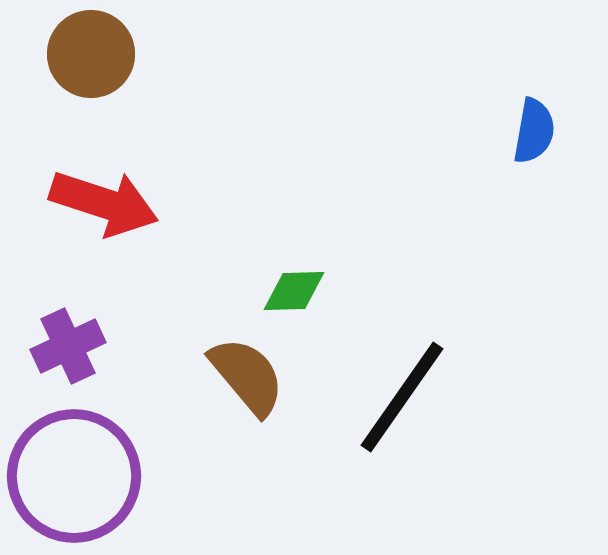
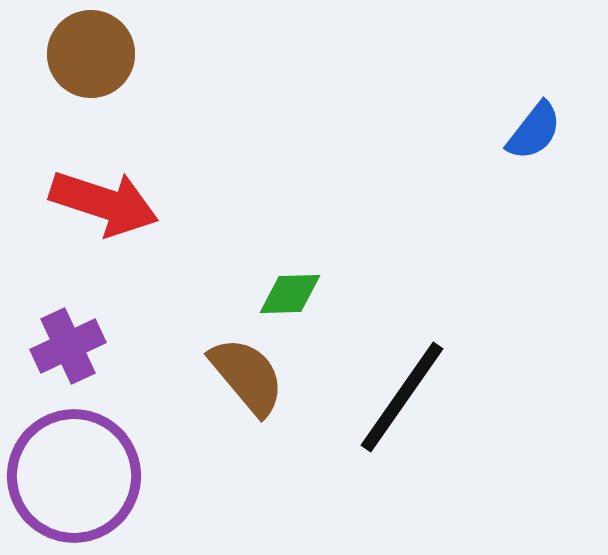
blue semicircle: rotated 28 degrees clockwise
green diamond: moved 4 px left, 3 px down
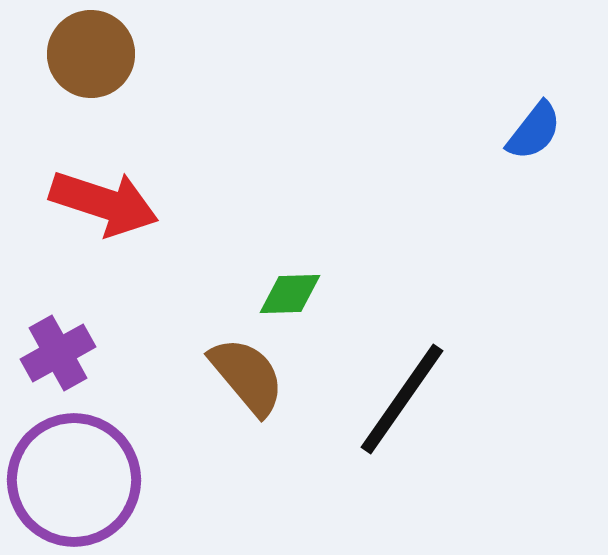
purple cross: moved 10 px left, 7 px down; rotated 4 degrees counterclockwise
black line: moved 2 px down
purple circle: moved 4 px down
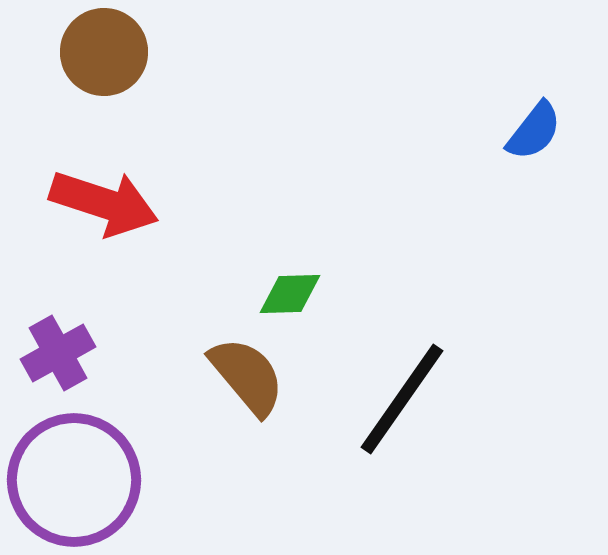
brown circle: moved 13 px right, 2 px up
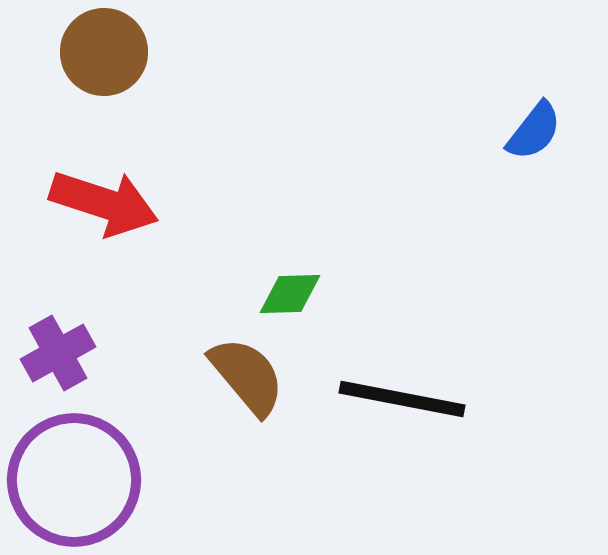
black line: rotated 66 degrees clockwise
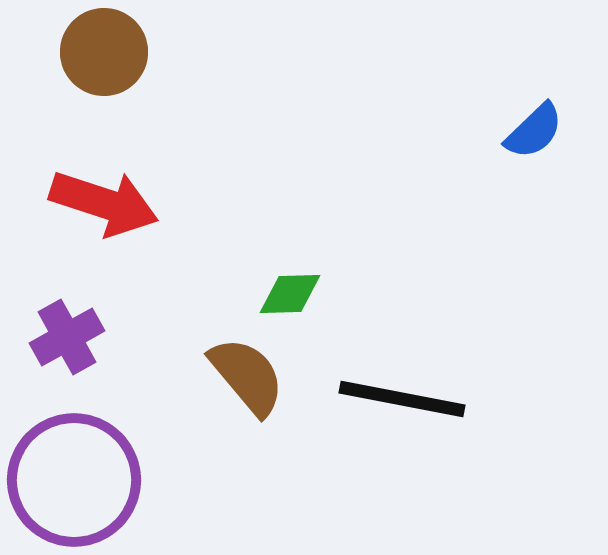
blue semicircle: rotated 8 degrees clockwise
purple cross: moved 9 px right, 16 px up
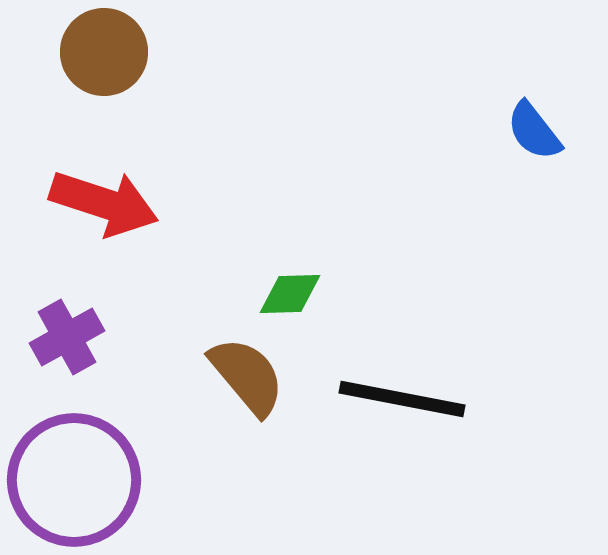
blue semicircle: rotated 96 degrees clockwise
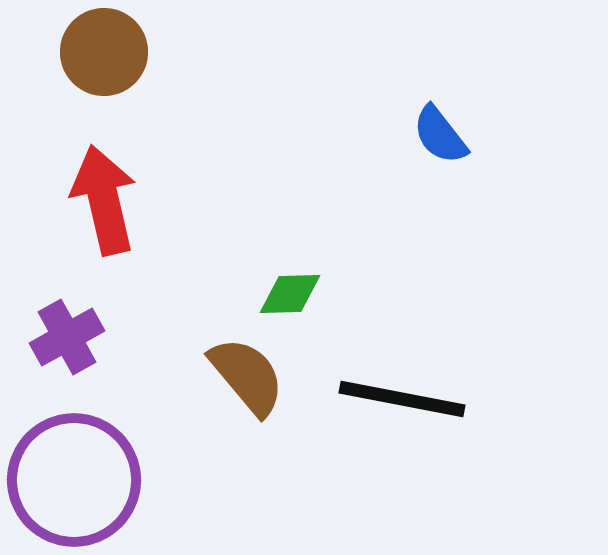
blue semicircle: moved 94 px left, 4 px down
red arrow: moved 3 px up; rotated 121 degrees counterclockwise
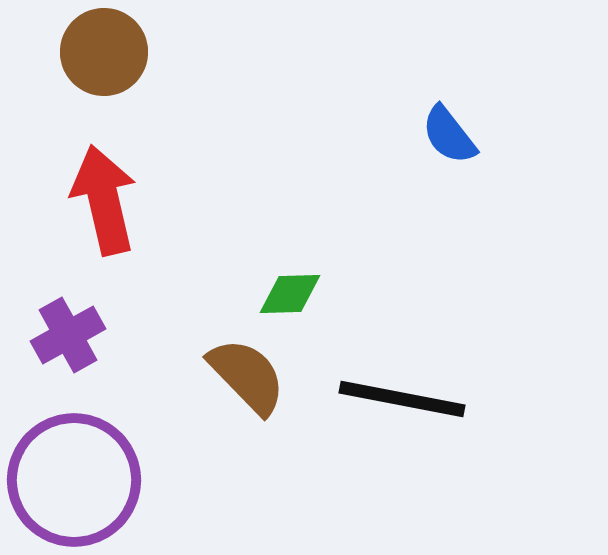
blue semicircle: moved 9 px right
purple cross: moved 1 px right, 2 px up
brown semicircle: rotated 4 degrees counterclockwise
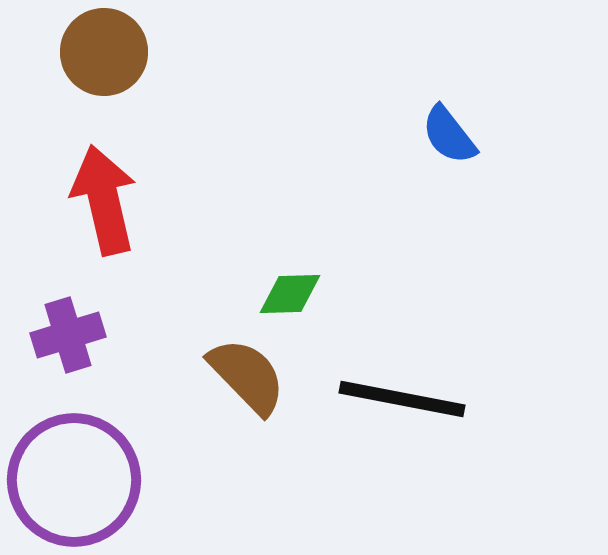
purple cross: rotated 12 degrees clockwise
